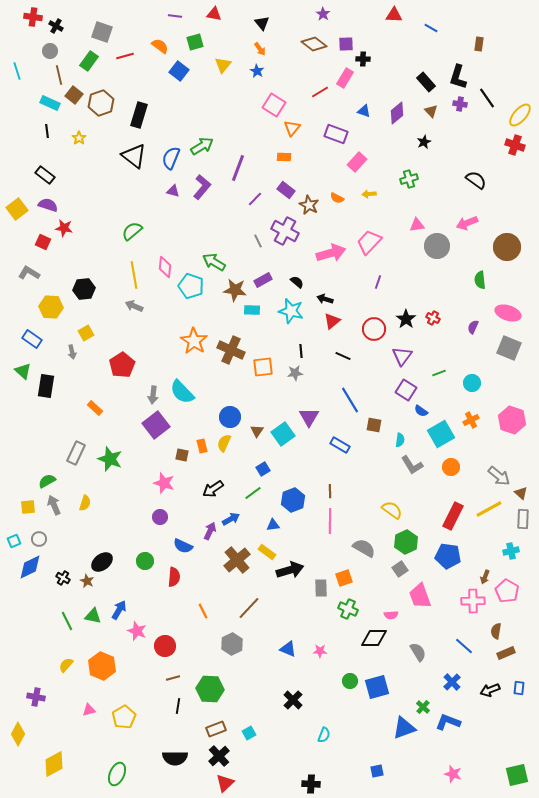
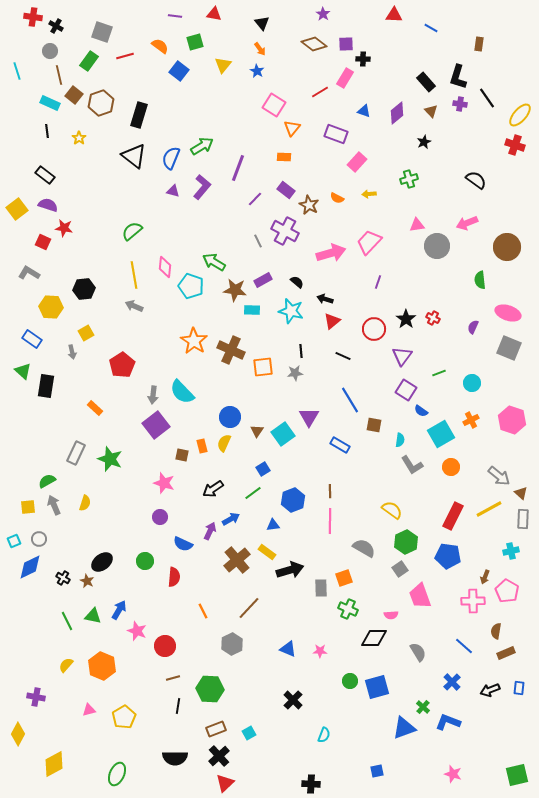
blue semicircle at (183, 546): moved 2 px up
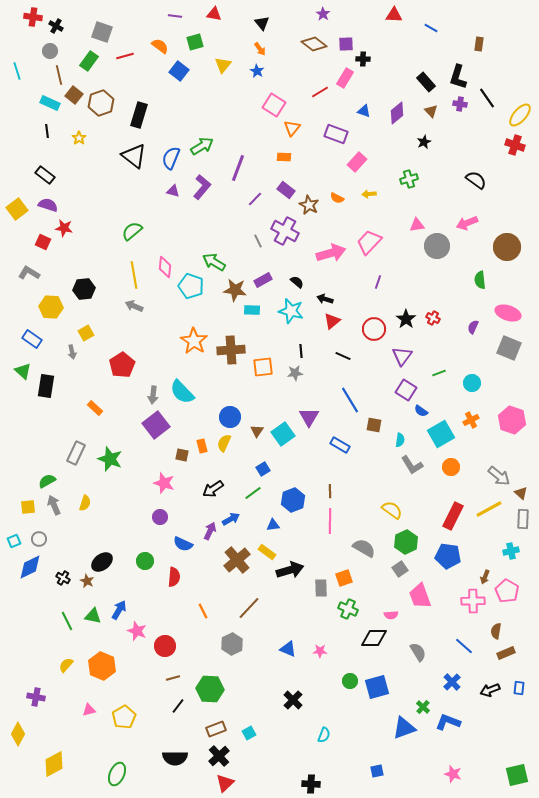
brown cross at (231, 350): rotated 28 degrees counterclockwise
black line at (178, 706): rotated 28 degrees clockwise
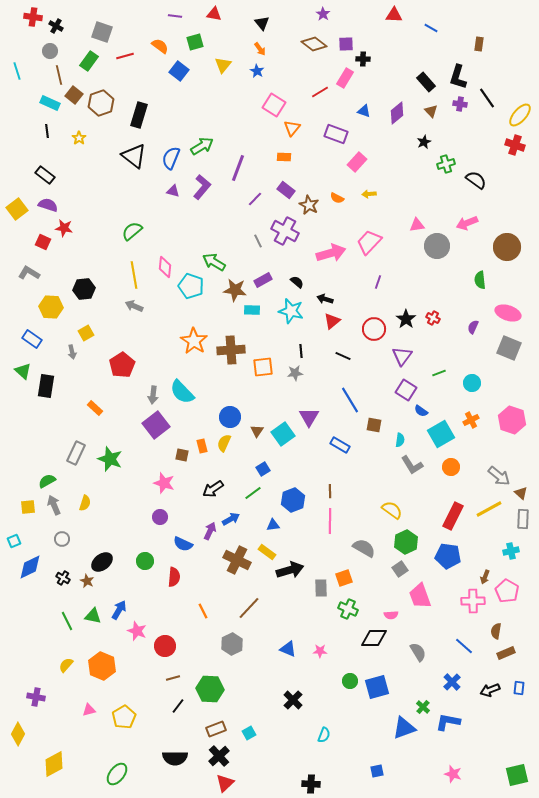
green cross at (409, 179): moved 37 px right, 15 px up
gray circle at (39, 539): moved 23 px right
brown cross at (237, 560): rotated 24 degrees counterclockwise
blue L-shape at (448, 722): rotated 10 degrees counterclockwise
green ellipse at (117, 774): rotated 15 degrees clockwise
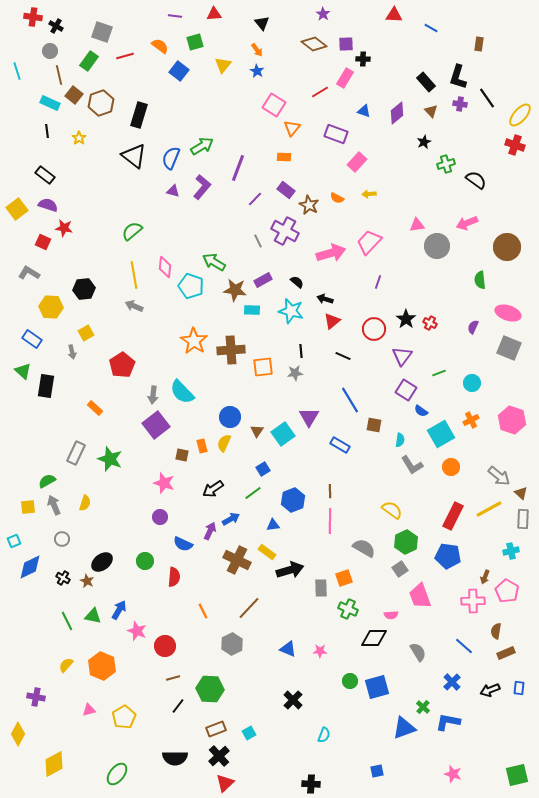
red triangle at (214, 14): rotated 14 degrees counterclockwise
orange arrow at (260, 49): moved 3 px left, 1 px down
red cross at (433, 318): moved 3 px left, 5 px down
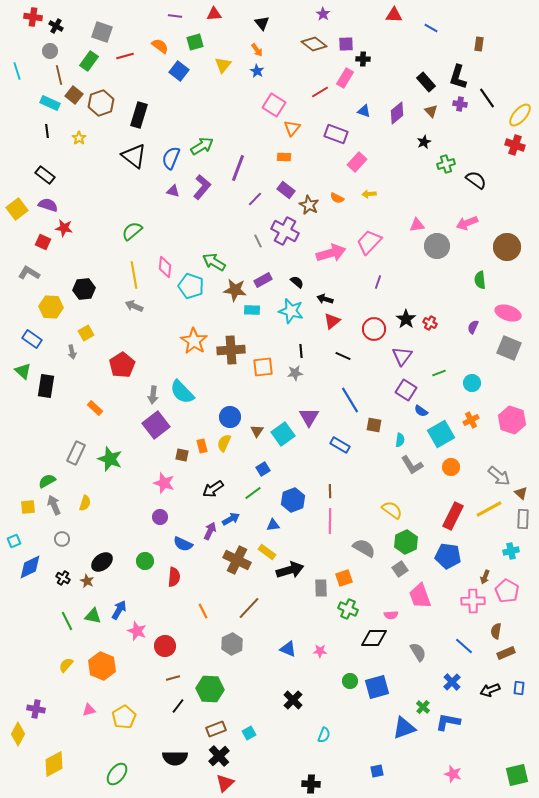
purple cross at (36, 697): moved 12 px down
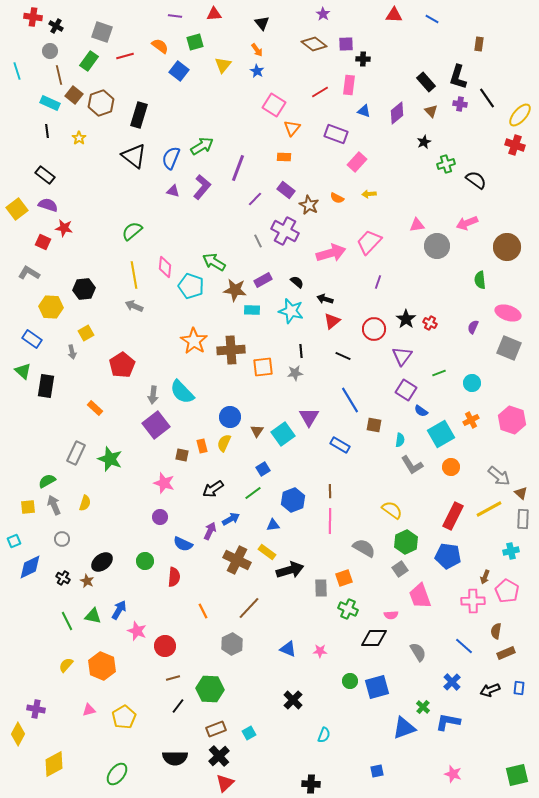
blue line at (431, 28): moved 1 px right, 9 px up
pink rectangle at (345, 78): moved 4 px right, 7 px down; rotated 24 degrees counterclockwise
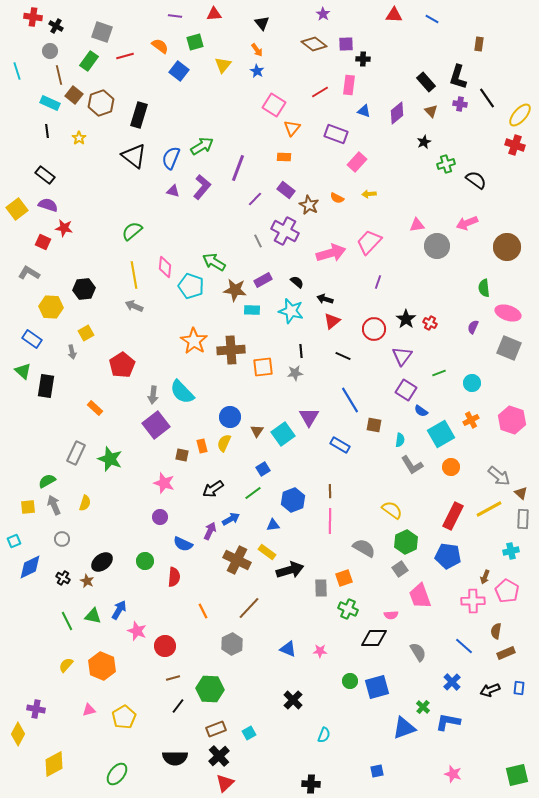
green semicircle at (480, 280): moved 4 px right, 8 px down
